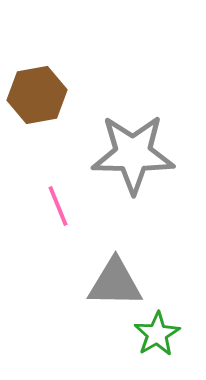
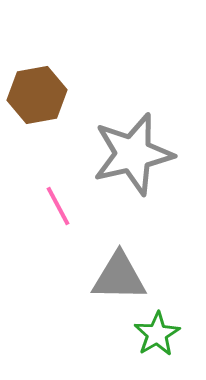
gray star: rotated 14 degrees counterclockwise
pink line: rotated 6 degrees counterclockwise
gray triangle: moved 4 px right, 6 px up
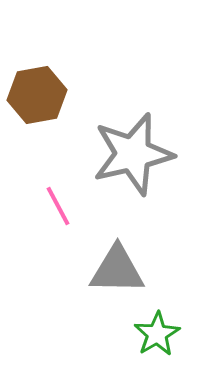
gray triangle: moved 2 px left, 7 px up
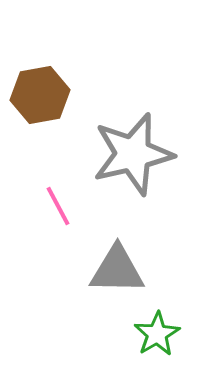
brown hexagon: moved 3 px right
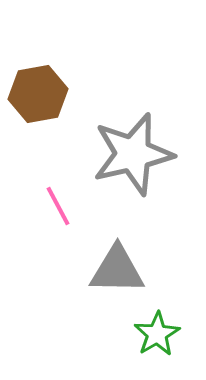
brown hexagon: moved 2 px left, 1 px up
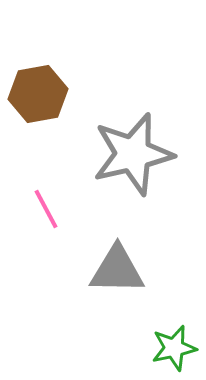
pink line: moved 12 px left, 3 px down
green star: moved 17 px right, 14 px down; rotated 18 degrees clockwise
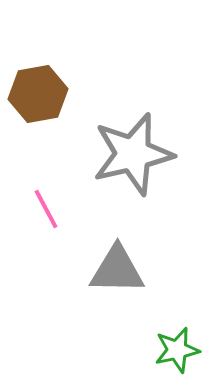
green star: moved 3 px right, 2 px down
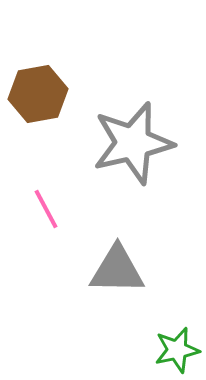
gray star: moved 11 px up
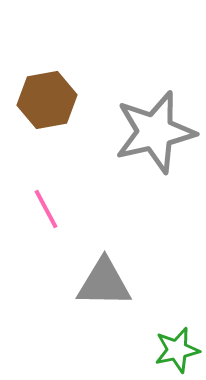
brown hexagon: moved 9 px right, 6 px down
gray star: moved 22 px right, 11 px up
gray triangle: moved 13 px left, 13 px down
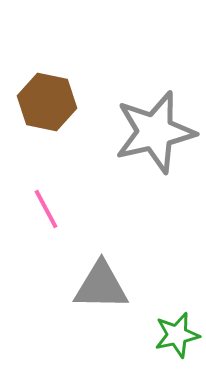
brown hexagon: moved 2 px down; rotated 22 degrees clockwise
gray triangle: moved 3 px left, 3 px down
green star: moved 15 px up
